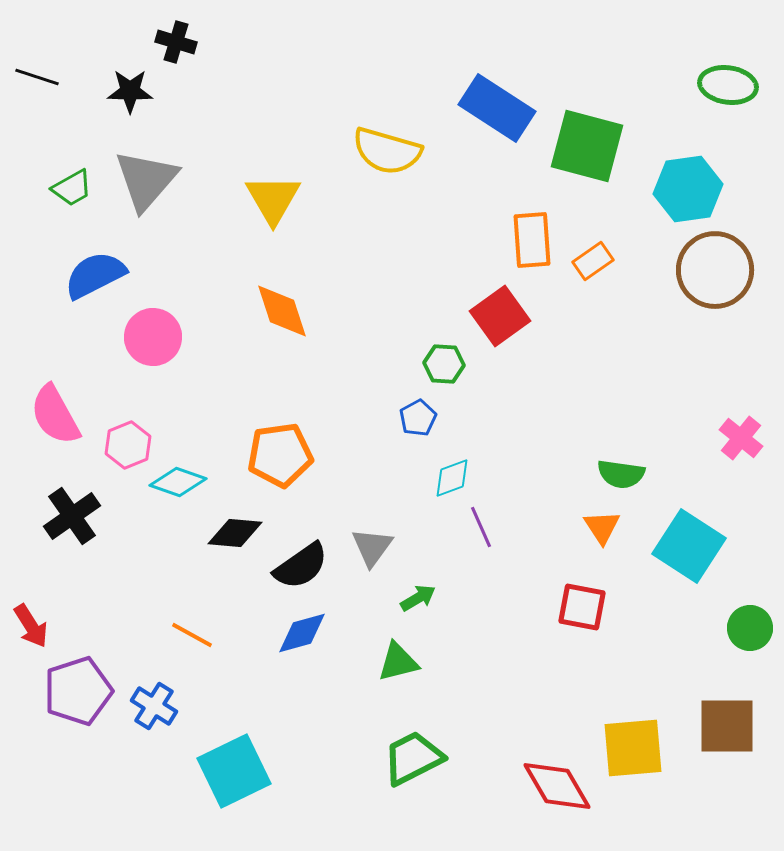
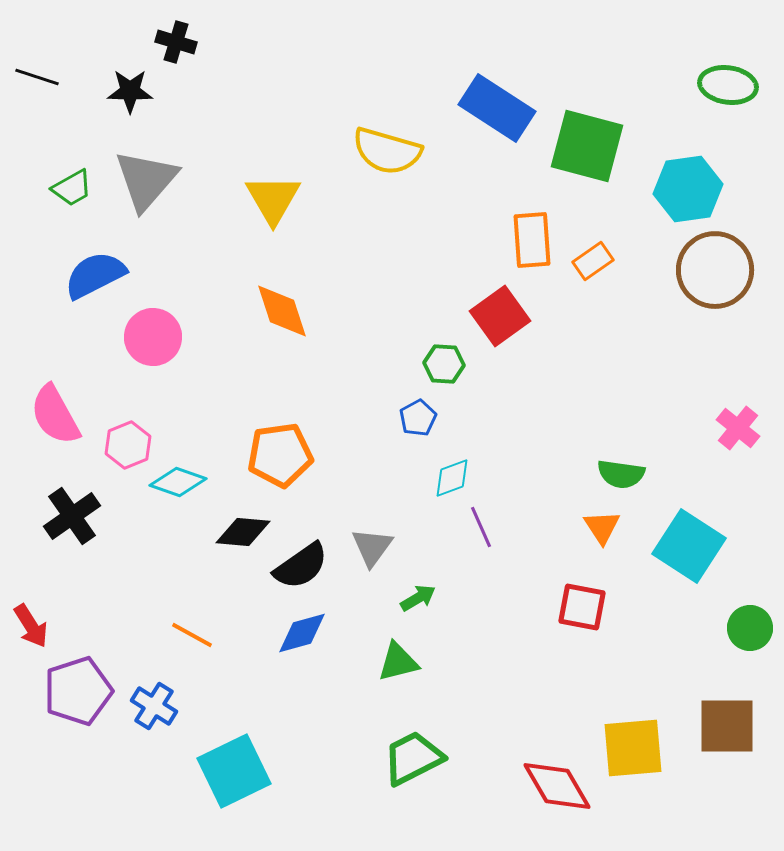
pink cross at (741, 438): moved 3 px left, 10 px up
black diamond at (235, 533): moved 8 px right, 1 px up
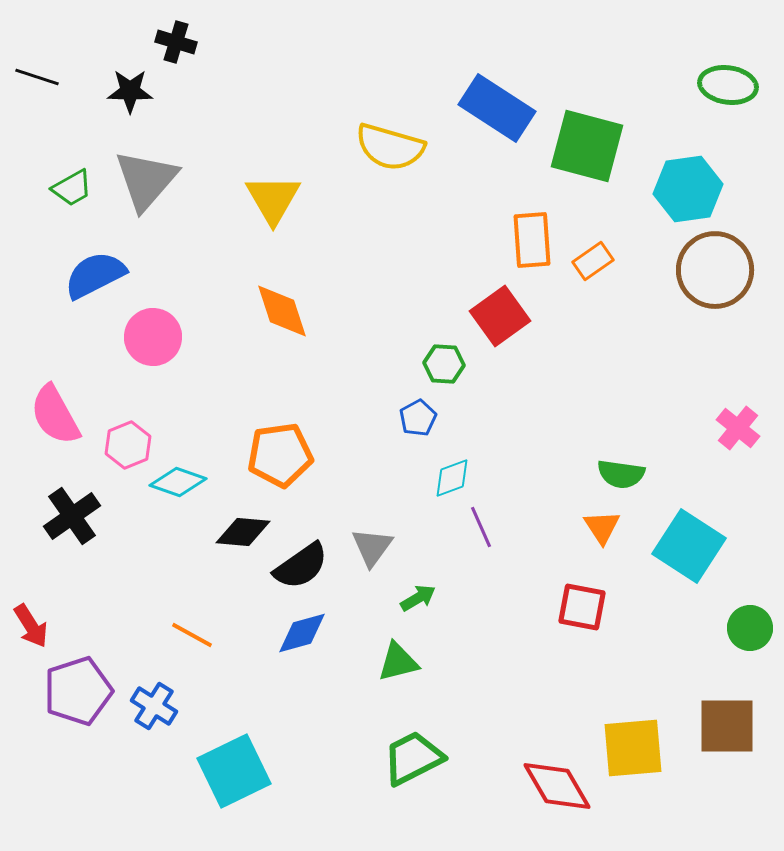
yellow semicircle at (387, 151): moved 3 px right, 4 px up
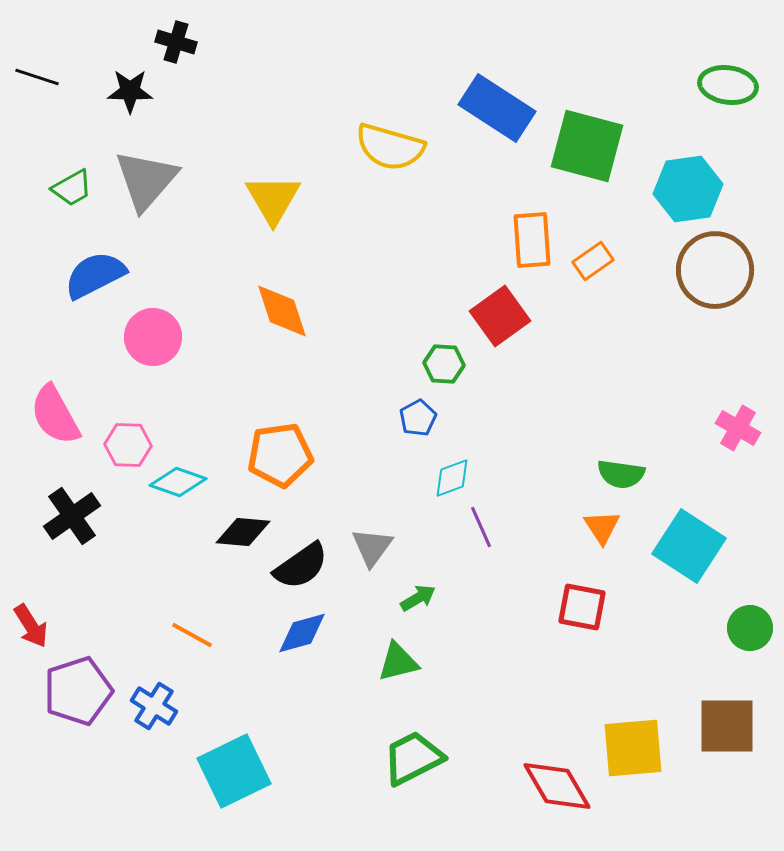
pink cross at (738, 428): rotated 9 degrees counterclockwise
pink hexagon at (128, 445): rotated 24 degrees clockwise
